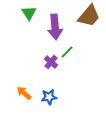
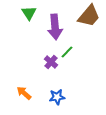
blue star: moved 8 px right
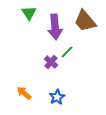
brown trapezoid: moved 4 px left, 5 px down; rotated 100 degrees clockwise
blue star: rotated 21 degrees counterclockwise
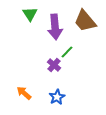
green triangle: moved 1 px right, 1 px down
purple cross: moved 3 px right, 3 px down
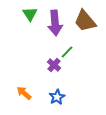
purple arrow: moved 4 px up
